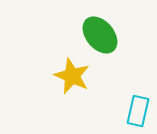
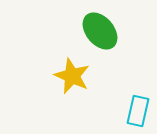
green ellipse: moved 4 px up
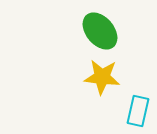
yellow star: moved 30 px right, 1 px down; rotated 18 degrees counterclockwise
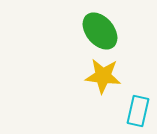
yellow star: moved 1 px right, 1 px up
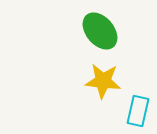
yellow star: moved 5 px down
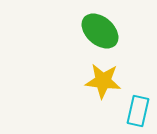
green ellipse: rotated 9 degrees counterclockwise
